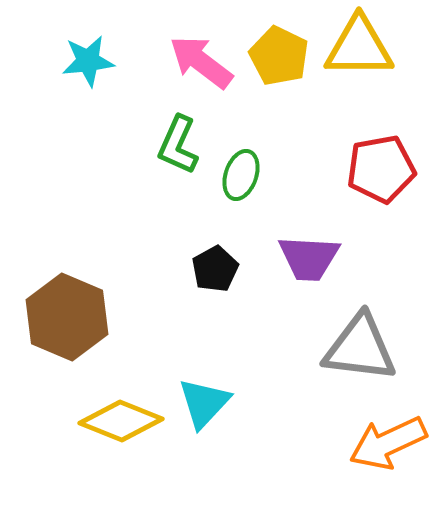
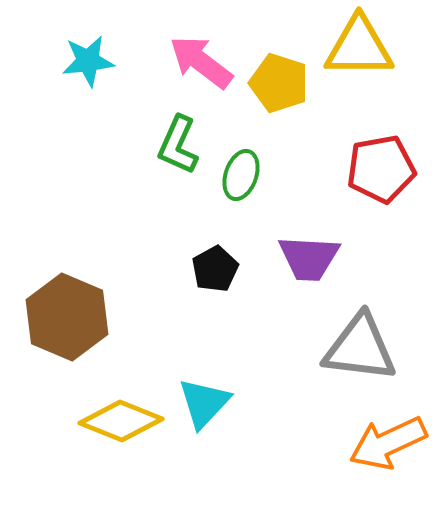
yellow pentagon: moved 27 px down; rotated 8 degrees counterclockwise
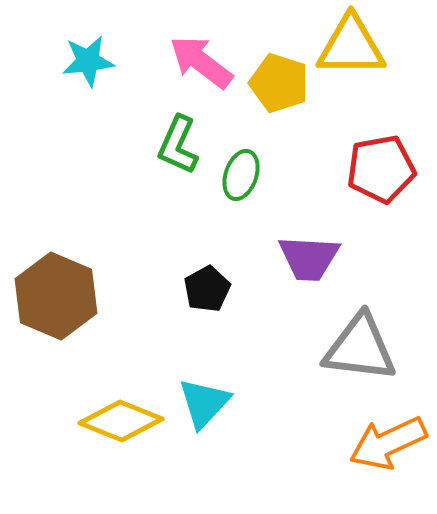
yellow triangle: moved 8 px left, 1 px up
black pentagon: moved 8 px left, 20 px down
brown hexagon: moved 11 px left, 21 px up
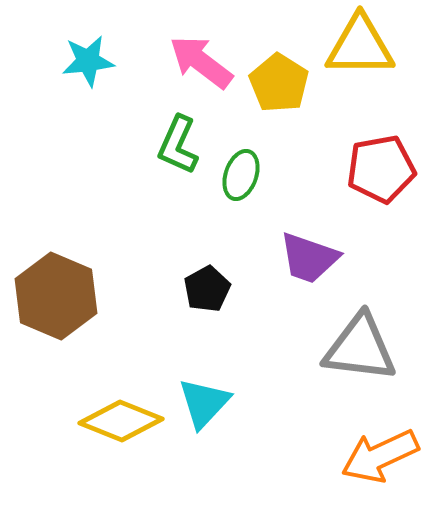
yellow triangle: moved 9 px right
yellow pentagon: rotated 14 degrees clockwise
purple trapezoid: rotated 16 degrees clockwise
orange arrow: moved 8 px left, 13 px down
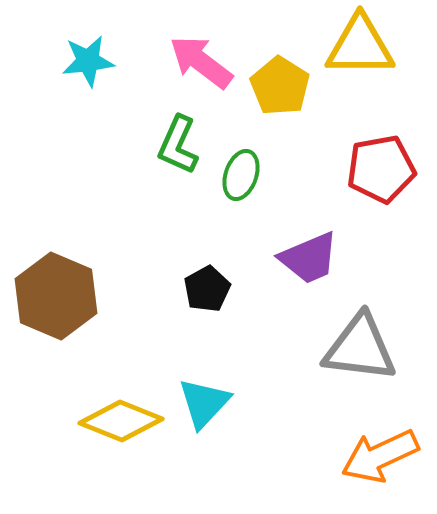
yellow pentagon: moved 1 px right, 3 px down
purple trapezoid: rotated 42 degrees counterclockwise
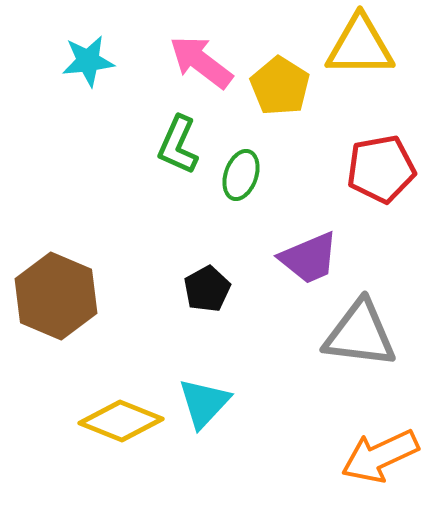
gray triangle: moved 14 px up
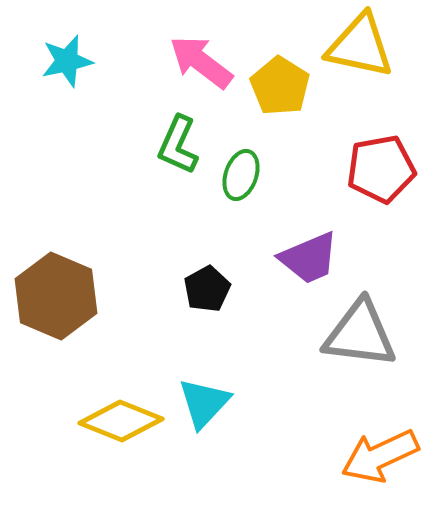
yellow triangle: rotated 12 degrees clockwise
cyan star: moved 21 px left; rotated 6 degrees counterclockwise
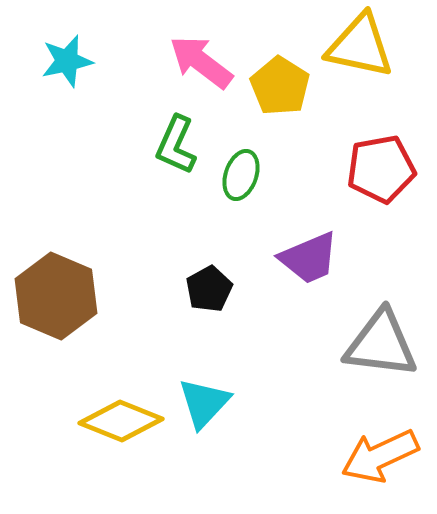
green L-shape: moved 2 px left
black pentagon: moved 2 px right
gray triangle: moved 21 px right, 10 px down
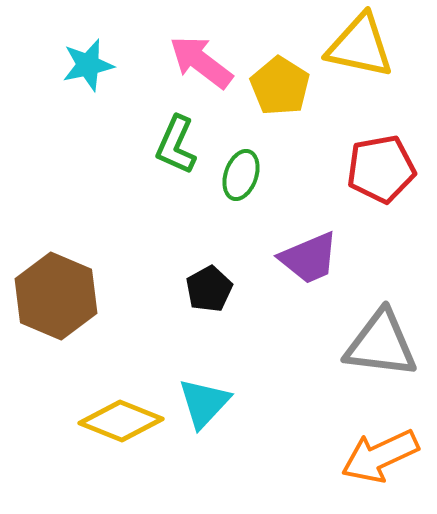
cyan star: moved 21 px right, 4 px down
